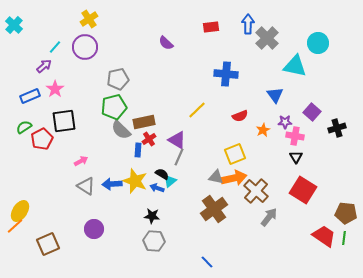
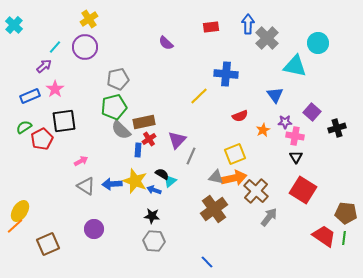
yellow line at (197, 110): moved 2 px right, 14 px up
purple triangle at (177, 140): rotated 42 degrees clockwise
gray line at (179, 157): moved 12 px right, 1 px up
blue arrow at (157, 188): moved 3 px left, 2 px down
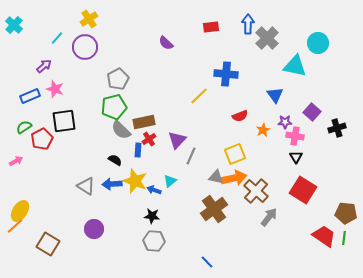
cyan line at (55, 47): moved 2 px right, 9 px up
gray pentagon at (118, 79): rotated 15 degrees counterclockwise
pink star at (55, 89): rotated 18 degrees counterclockwise
pink arrow at (81, 161): moved 65 px left
black semicircle at (162, 174): moved 47 px left, 14 px up
brown square at (48, 244): rotated 35 degrees counterclockwise
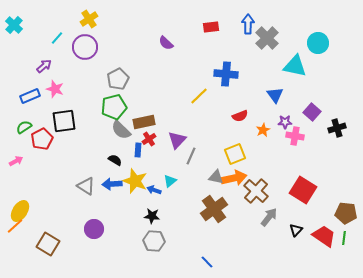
black triangle at (296, 157): moved 73 px down; rotated 16 degrees clockwise
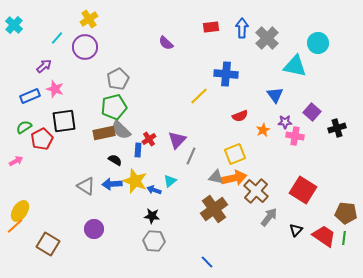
blue arrow at (248, 24): moved 6 px left, 4 px down
brown rectangle at (144, 122): moved 40 px left, 11 px down
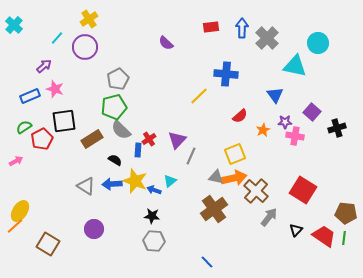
red semicircle at (240, 116): rotated 21 degrees counterclockwise
brown rectangle at (104, 133): moved 12 px left, 6 px down; rotated 20 degrees counterclockwise
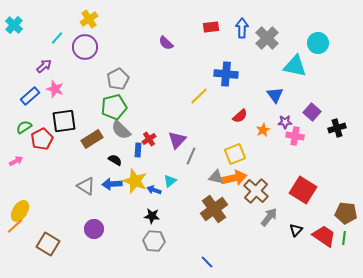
blue rectangle at (30, 96): rotated 18 degrees counterclockwise
